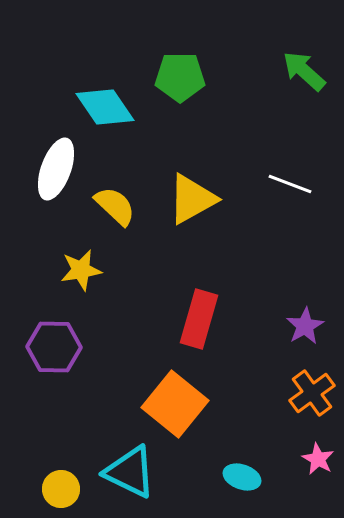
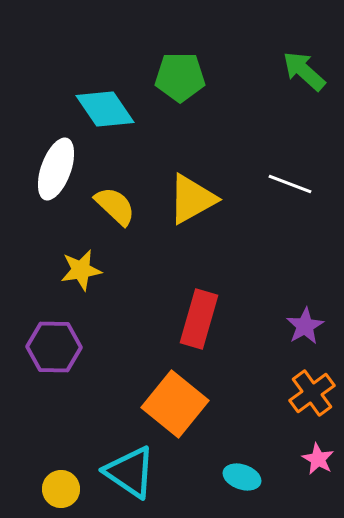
cyan diamond: moved 2 px down
cyan triangle: rotated 8 degrees clockwise
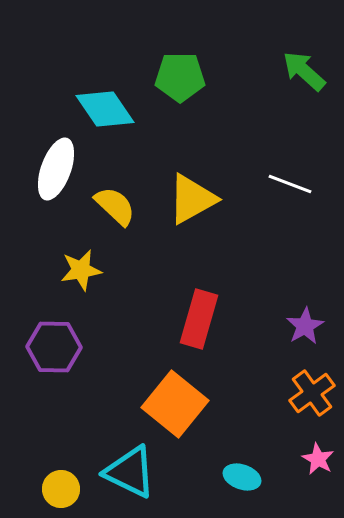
cyan triangle: rotated 8 degrees counterclockwise
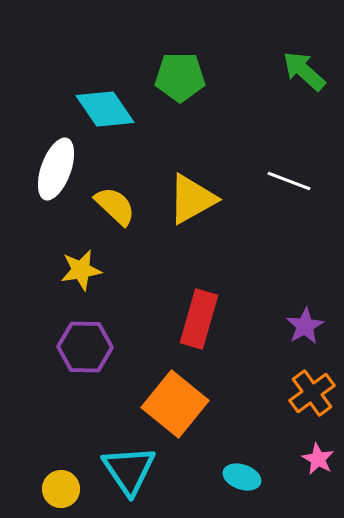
white line: moved 1 px left, 3 px up
purple hexagon: moved 31 px right
cyan triangle: moved 1 px left, 2 px up; rotated 30 degrees clockwise
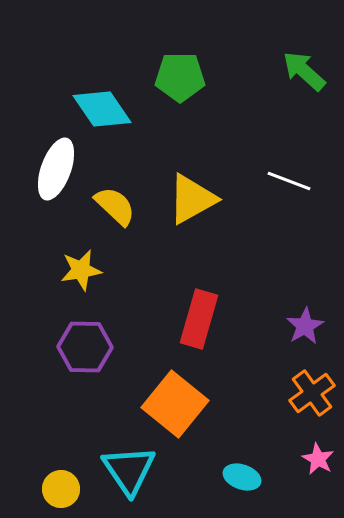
cyan diamond: moved 3 px left
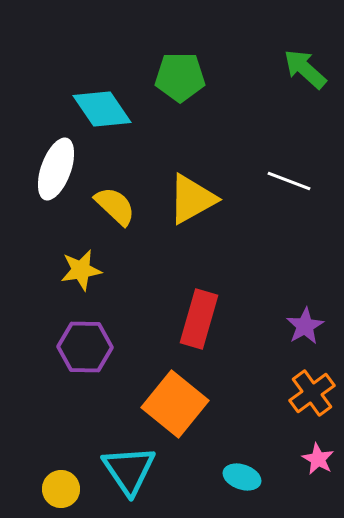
green arrow: moved 1 px right, 2 px up
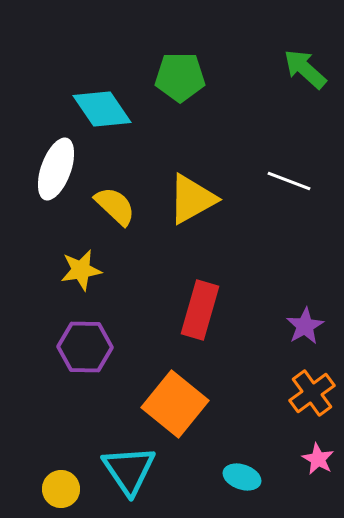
red rectangle: moved 1 px right, 9 px up
